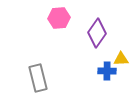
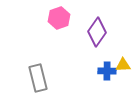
pink hexagon: rotated 15 degrees counterclockwise
purple diamond: moved 1 px up
yellow triangle: moved 2 px right, 6 px down
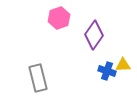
purple diamond: moved 3 px left, 3 px down
blue cross: rotated 18 degrees clockwise
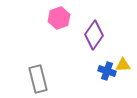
gray rectangle: moved 1 px down
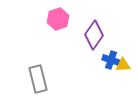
pink hexagon: moved 1 px left, 1 px down
blue cross: moved 4 px right, 11 px up
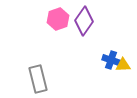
purple diamond: moved 10 px left, 14 px up
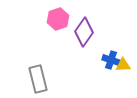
purple diamond: moved 11 px down
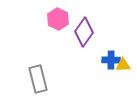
pink hexagon: rotated 15 degrees counterclockwise
blue cross: rotated 18 degrees counterclockwise
